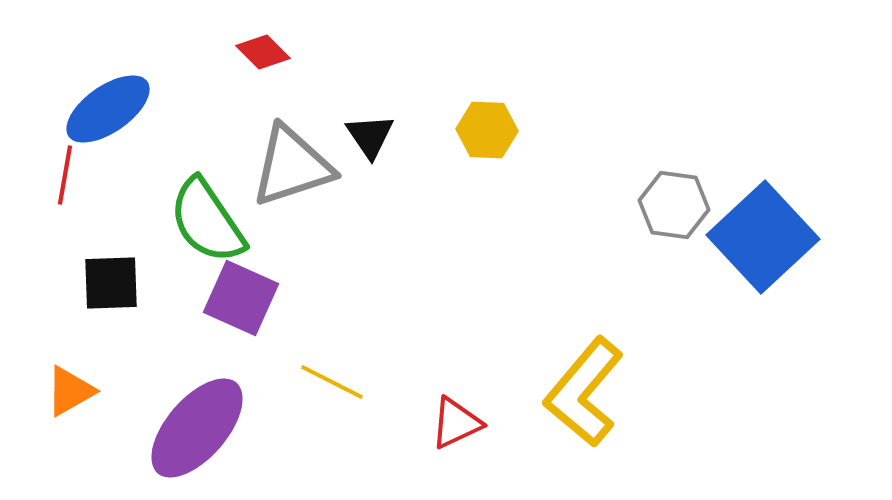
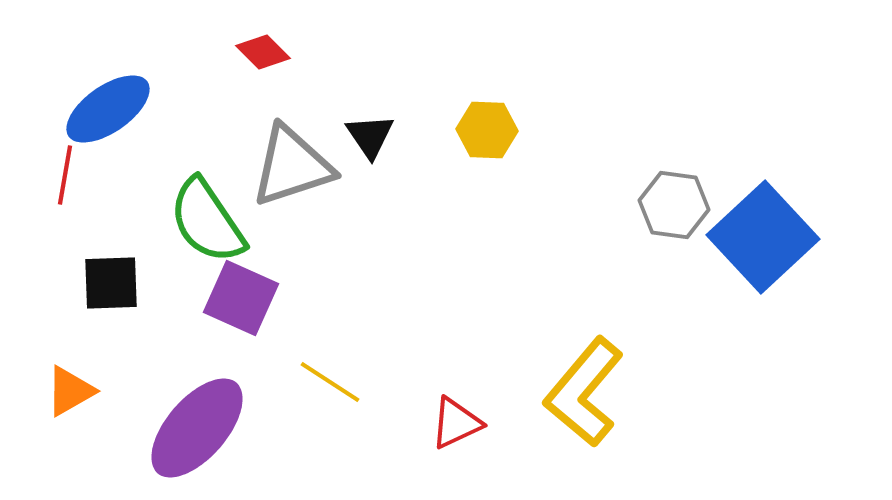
yellow line: moved 2 px left; rotated 6 degrees clockwise
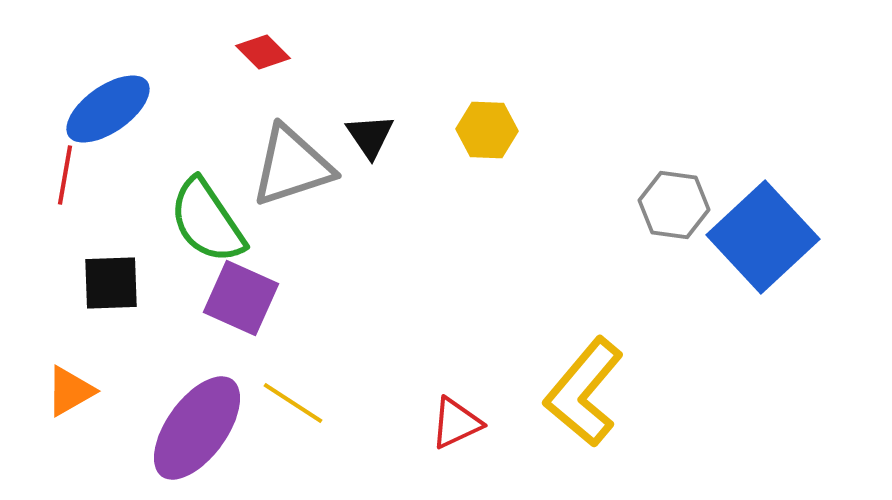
yellow line: moved 37 px left, 21 px down
purple ellipse: rotated 5 degrees counterclockwise
